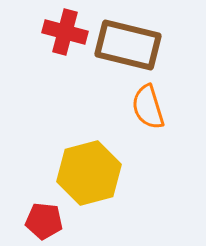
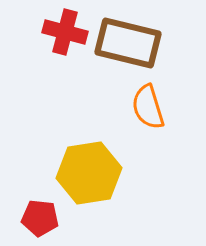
brown rectangle: moved 2 px up
yellow hexagon: rotated 6 degrees clockwise
red pentagon: moved 4 px left, 3 px up
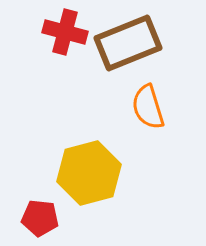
brown rectangle: rotated 36 degrees counterclockwise
yellow hexagon: rotated 6 degrees counterclockwise
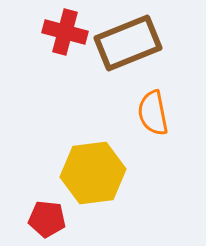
orange semicircle: moved 5 px right, 6 px down; rotated 6 degrees clockwise
yellow hexagon: moved 4 px right; rotated 8 degrees clockwise
red pentagon: moved 7 px right, 1 px down
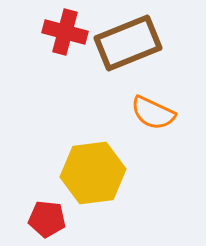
orange semicircle: rotated 54 degrees counterclockwise
